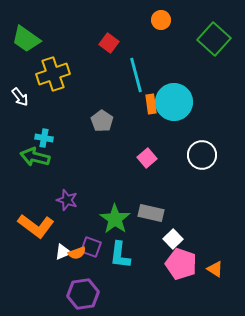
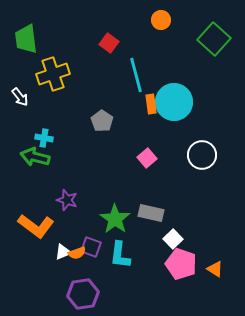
green trapezoid: rotated 48 degrees clockwise
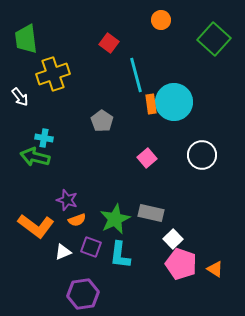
green star: rotated 12 degrees clockwise
orange semicircle: moved 33 px up
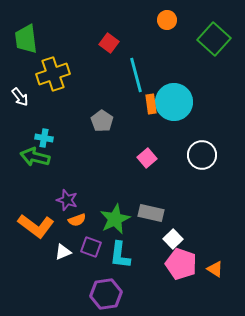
orange circle: moved 6 px right
purple hexagon: moved 23 px right
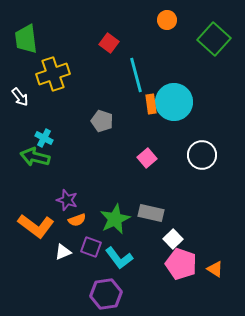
gray pentagon: rotated 15 degrees counterclockwise
cyan cross: rotated 18 degrees clockwise
cyan L-shape: moved 1 px left, 3 px down; rotated 44 degrees counterclockwise
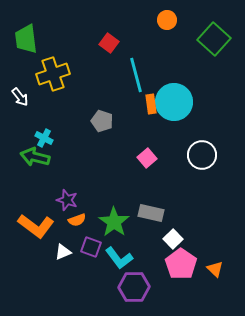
green star: moved 1 px left, 3 px down; rotated 12 degrees counterclockwise
pink pentagon: rotated 16 degrees clockwise
orange triangle: rotated 12 degrees clockwise
purple hexagon: moved 28 px right, 7 px up; rotated 8 degrees clockwise
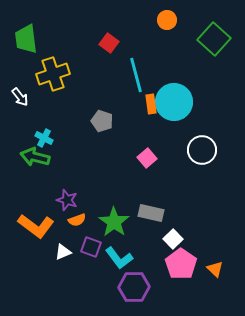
white circle: moved 5 px up
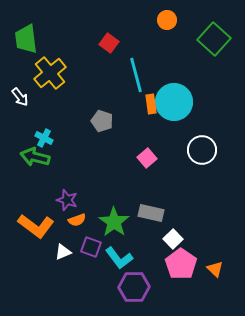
yellow cross: moved 3 px left, 1 px up; rotated 20 degrees counterclockwise
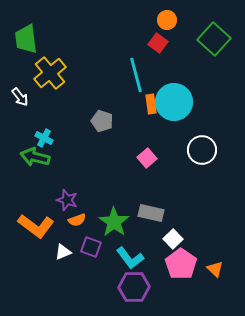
red square: moved 49 px right
cyan L-shape: moved 11 px right
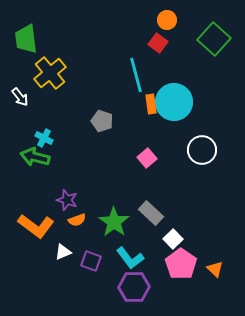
gray rectangle: rotated 30 degrees clockwise
purple square: moved 14 px down
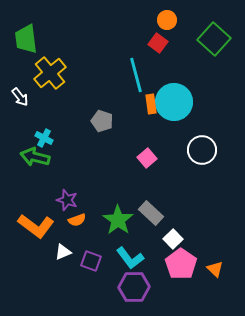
green star: moved 4 px right, 2 px up
